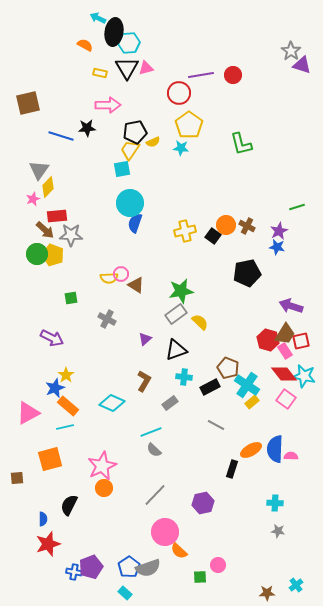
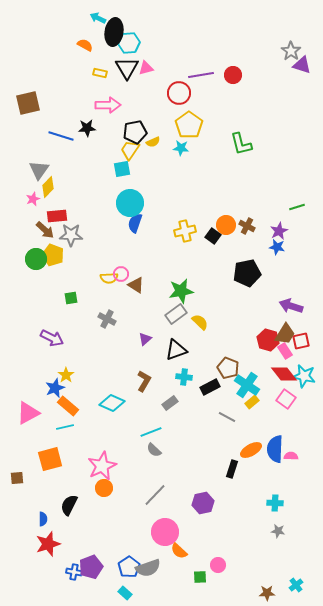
green circle at (37, 254): moved 1 px left, 5 px down
gray line at (216, 425): moved 11 px right, 8 px up
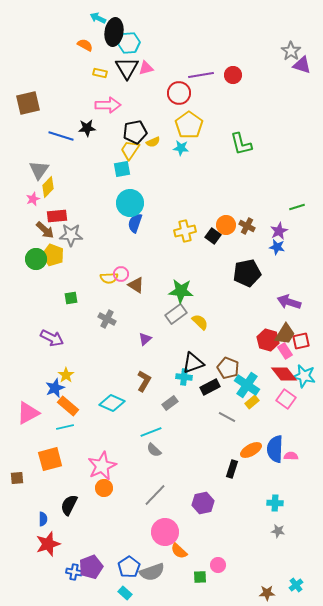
green star at (181, 291): rotated 15 degrees clockwise
purple arrow at (291, 306): moved 2 px left, 4 px up
black triangle at (176, 350): moved 17 px right, 13 px down
gray semicircle at (148, 568): moved 4 px right, 4 px down
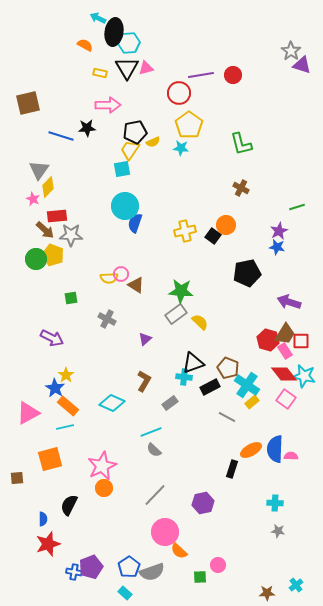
pink star at (33, 199): rotated 24 degrees counterclockwise
cyan circle at (130, 203): moved 5 px left, 3 px down
brown cross at (247, 226): moved 6 px left, 38 px up
red square at (301, 341): rotated 12 degrees clockwise
blue star at (55, 388): rotated 18 degrees counterclockwise
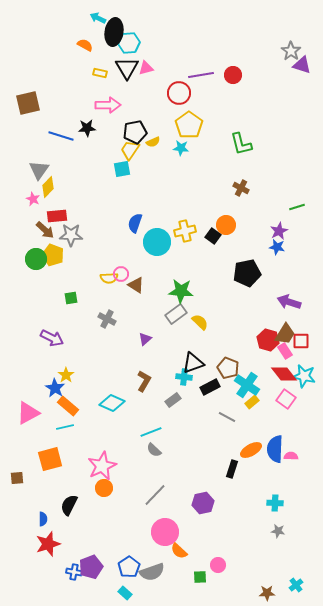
cyan circle at (125, 206): moved 32 px right, 36 px down
gray rectangle at (170, 403): moved 3 px right, 3 px up
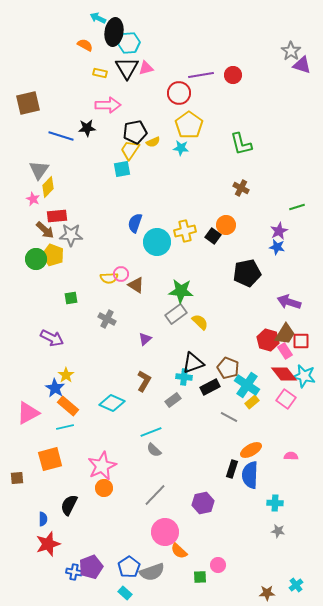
gray line at (227, 417): moved 2 px right
blue semicircle at (275, 449): moved 25 px left, 26 px down
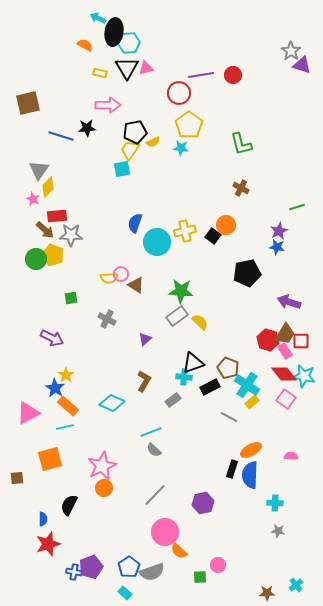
gray rectangle at (176, 314): moved 1 px right, 2 px down
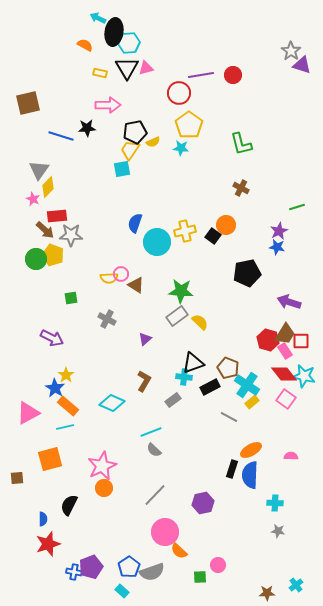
cyan rectangle at (125, 593): moved 3 px left, 2 px up
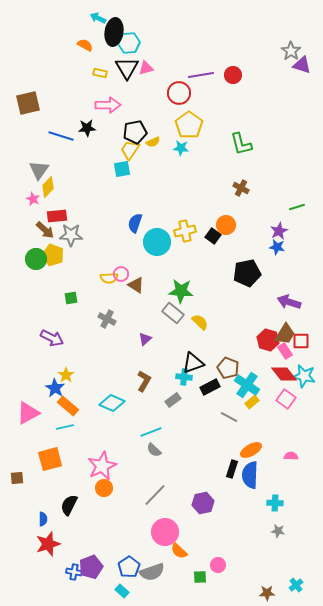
gray rectangle at (177, 316): moved 4 px left, 3 px up; rotated 75 degrees clockwise
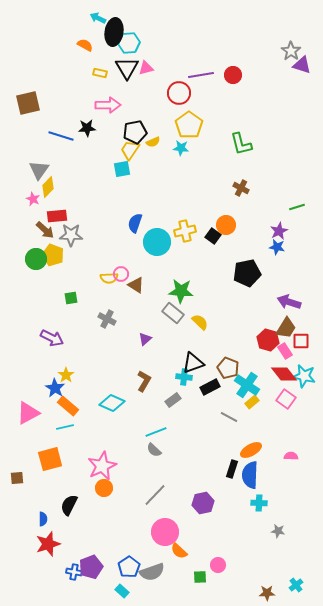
brown trapezoid at (285, 334): moved 1 px right, 6 px up
cyan line at (151, 432): moved 5 px right
cyan cross at (275, 503): moved 16 px left
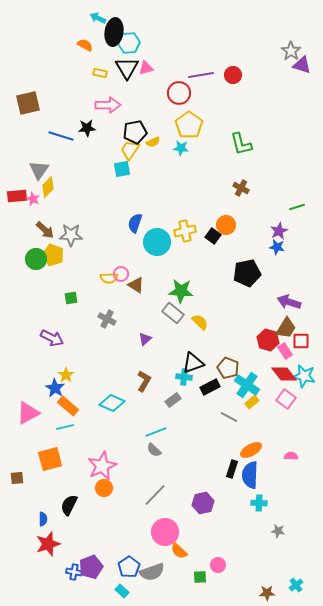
red rectangle at (57, 216): moved 40 px left, 20 px up
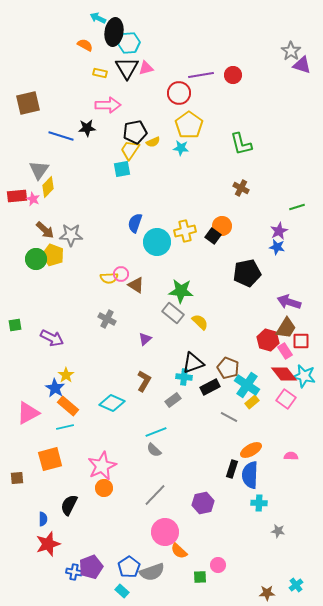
orange circle at (226, 225): moved 4 px left, 1 px down
green square at (71, 298): moved 56 px left, 27 px down
